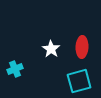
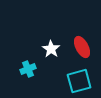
red ellipse: rotated 30 degrees counterclockwise
cyan cross: moved 13 px right
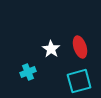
red ellipse: moved 2 px left; rotated 10 degrees clockwise
cyan cross: moved 3 px down
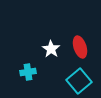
cyan cross: rotated 14 degrees clockwise
cyan square: rotated 25 degrees counterclockwise
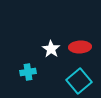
red ellipse: rotated 75 degrees counterclockwise
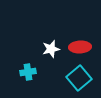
white star: rotated 24 degrees clockwise
cyan square: moved 3 px up
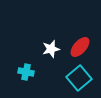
red ellipse: rotated 45 degrees counterclockwise
cyan cross: moved 2 px left; rotated 21 degrees clockwise
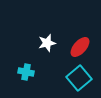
white star: moved 4 px left, 6 px up
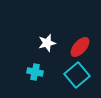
cyan cross: moved 9 px right
cyan square: moved 2 px left, 3 px up
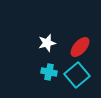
cyan cross: moved 14 px right
